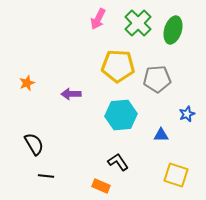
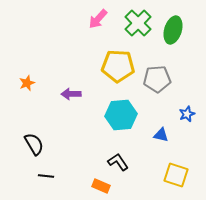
pink arrow: rotated 15 degrees clockwise
blue triangle: rotated 14 degrees clockwise
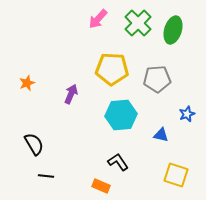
yellow pentagon: moved 6 px left, 3 px down
purple arrow: rotated 114 degrees clockwise
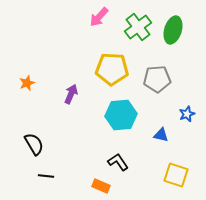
pink arrow: moved 1 px right, 2 px up
green cross: moved 4 px down; rotated 8 degrees clockwise
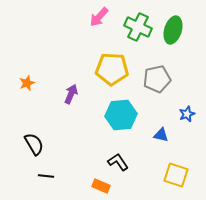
green cross: rotated 28 degrees counterclockwise
gray pentagon: rotated 8 degrees counterclockwise
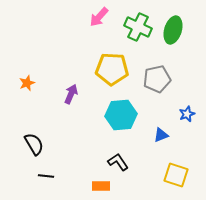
blue triangle: rotated 35 degrees counterclockwise
orange rectangle: rotated 24 degrees counterclockwise
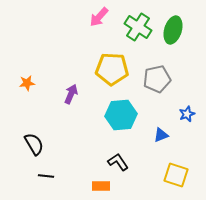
green cross: rotated 8 degrees clockwise
orange star: rotated 14 degrees clockwise
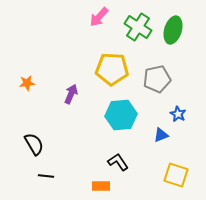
blue star: moved 9 px left; rotated 21 degrees counterclockwise
